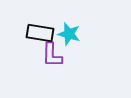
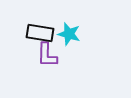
purple L-shape: moved 5 px left
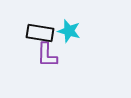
cyan star: moved 3 px up
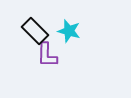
black rectangle: moved 5 px left, 2 px up; rotated 36 degrees clockwise
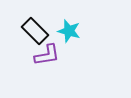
purple L-shape: rotated 100 degrees counterclockwise
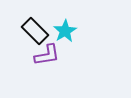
cyan star: moved 4 px left; rotated 25 degrees clockwise
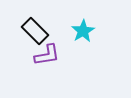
cyan star: moved 18 px right
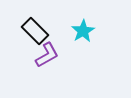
purple L-shape: rotated 20 degrees counterclockwise
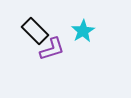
purple L-shape: moved 5 px right, 6 px up; rotated 12 degrees clockwise
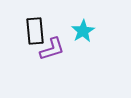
black rectangle: rotated 40 degrees clockwise
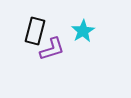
black rectangle: rotated 20 degrees clockwise
